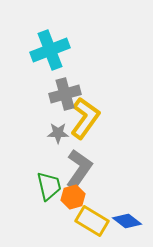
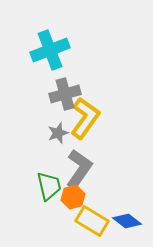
gray star: rotated 20 degrees counterclockwise
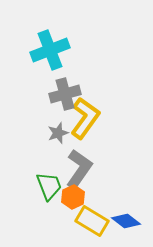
green trapezoid: rotated 8 degrees counterclockwise
orange hexagon: rotated 10 degrees counterclockwise
blue diamond: moved 1 px left
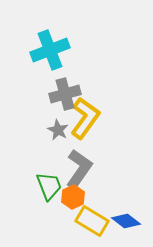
gray star: moved 3 px up; rotated 25 degrees counterclockwise
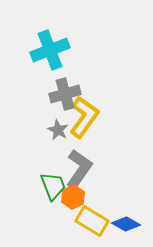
yellow L-shape: moved 1 px left, 1 px up
green trapezoid: moved 4 px right
blue diamond: moved 3 px down; rotated 8 degrees counterclockwise
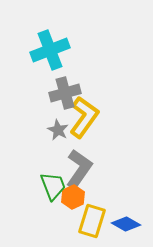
gray cross: moved 1 px up
yellow rectangle: rotated 76 degrees clockwise
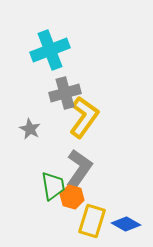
gray star: moved 28 px left, 1 px up
green trapezoid: rotated 12 degrees clockwise
orange hexagon: moved 1 px left; rotated 20 degrees counterclockwise
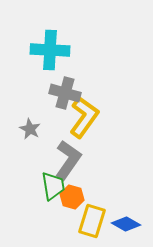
cyan cross: rotated 24 degrees clockwise
gray cross: rotated 32 degrees clockwise
gray L-shape: moved 11 px left, 9 px up
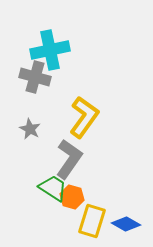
cyan cross: rotated 15 degrees counterclockwise
gray cross: moved 30 px left, 16 px up
gray L-shape: moved 1 px right, 1 px up
green trapezoid: moved 2 px down; rotated 48 degrees counterclockwise
